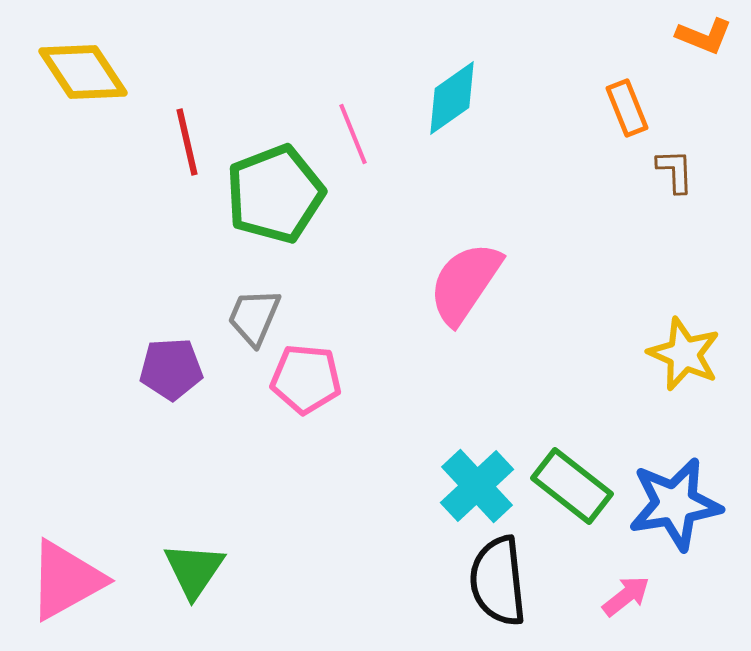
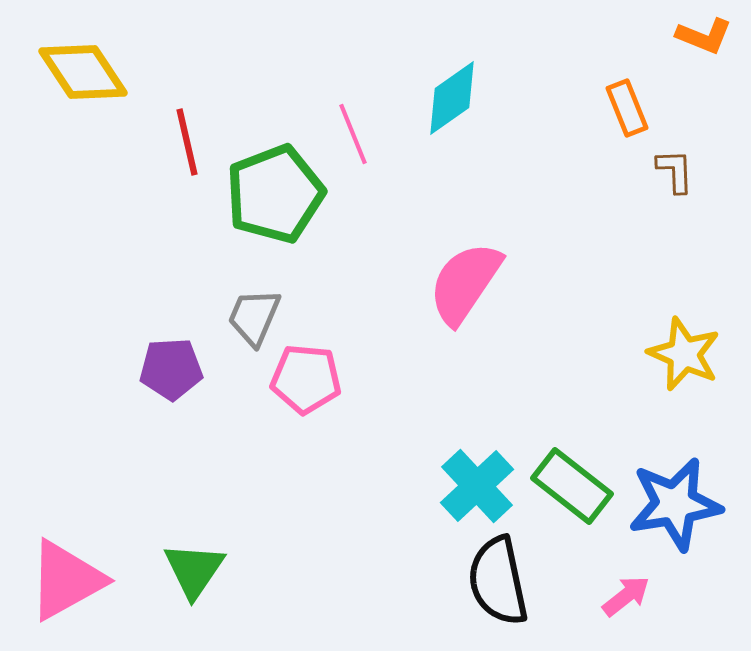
black semicircle: rotated 6 degrees counterclockwise
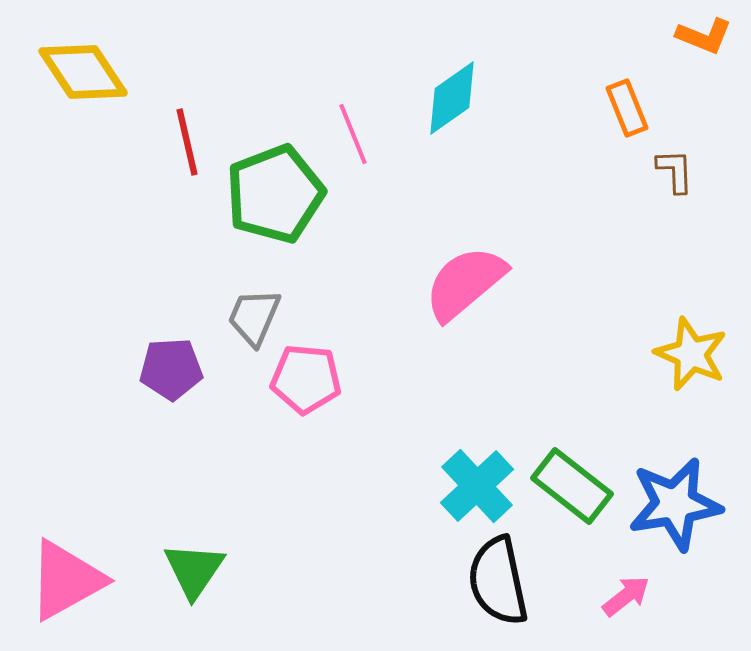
pink semicircle: rotated 16 degrees clockwise
yellow star: moved 7 px right
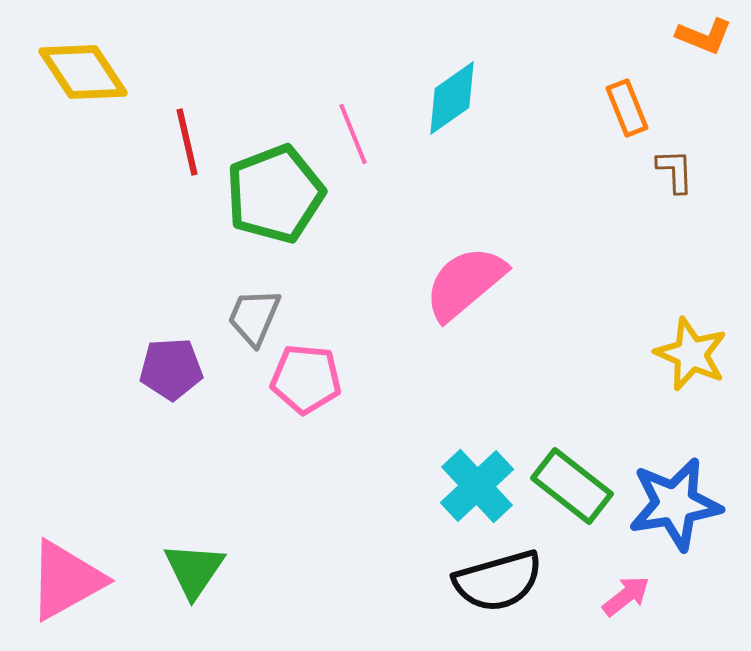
black semicircle: rotated 94 degrees counterclockwise
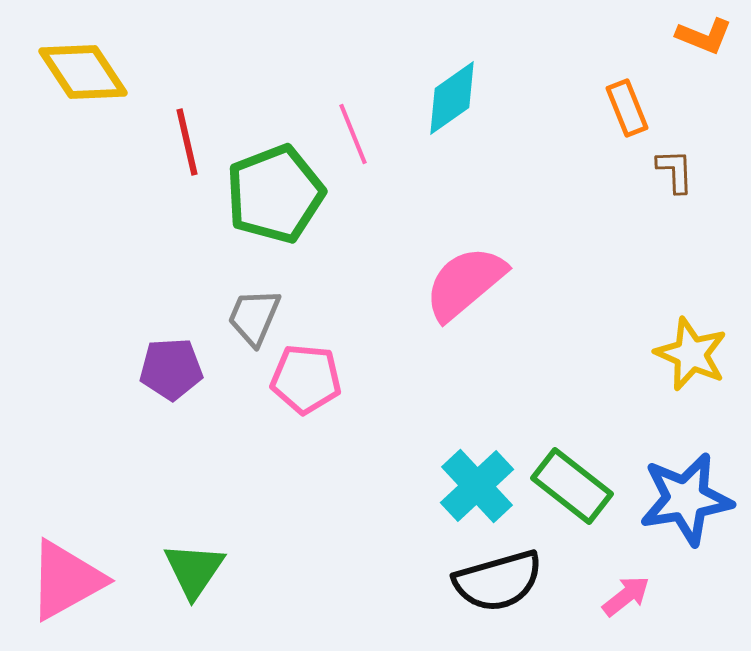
blue star: moved 11 px right, 5 px up
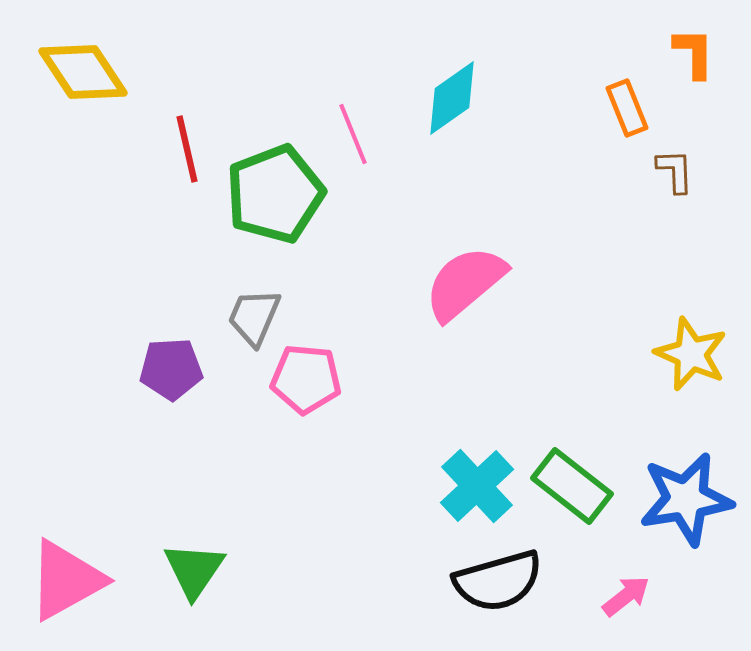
orange L-shape: moved 10 px left, 17 px down; rotated 112 degrees counterclockwise
red line: moved 7 px down
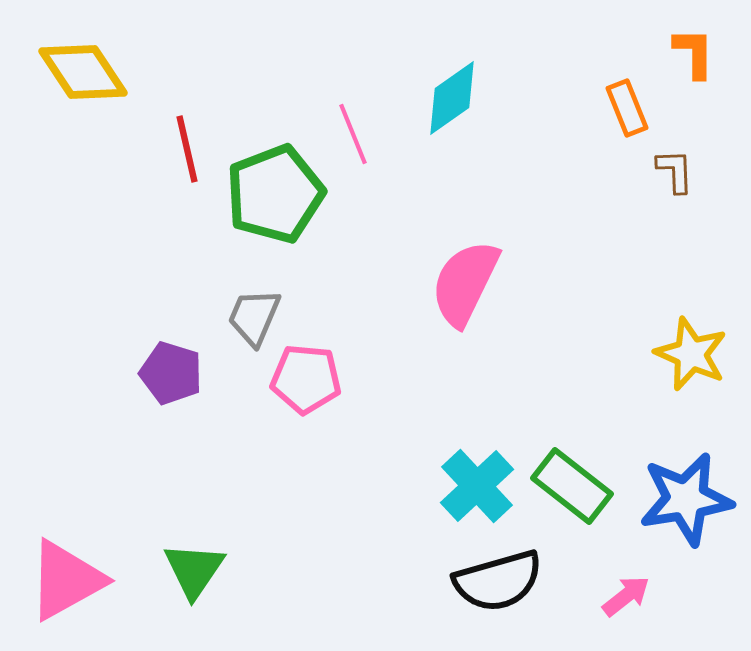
pink semicircle: rotated 24 degrees counterclockwise
purple pentagon: moved 4 px down; rotated 20 degrees clockwise
